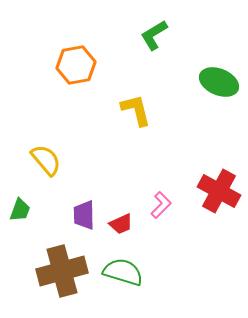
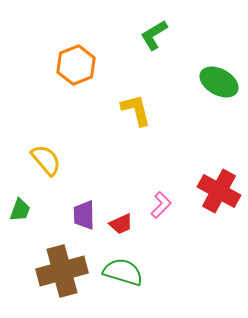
orange hexagon: rotated 12 degrees counterclockwise
green ellipse: rotated 6 degrees clockwise
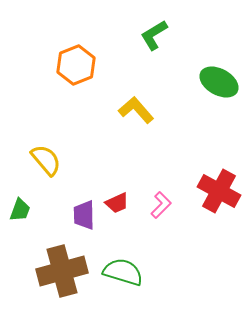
yellow L-shape: rotated 27 degrees counterclockwise
red trapezoid: moved 4 px left, 21 px up
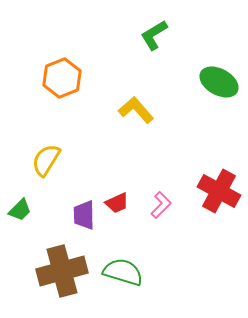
orange hexagon: moved 14 px left, 13 px down
yellow semicircle: rotated 108 degrees counterclockwise
green trapezoid: rotated 25 degrees clockwise
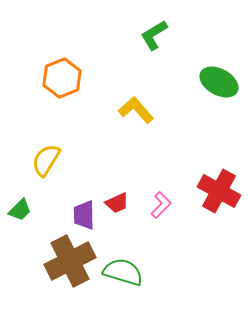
brown cross: moved 8 px right, 10 px up; rotated 12 degrees counterclockwise
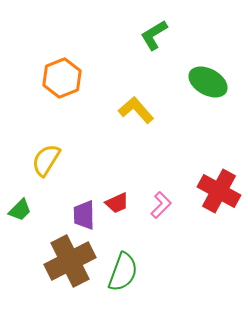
green ellipse: moved 11 px left
green semicircle: rotated 93 degrees clockwise
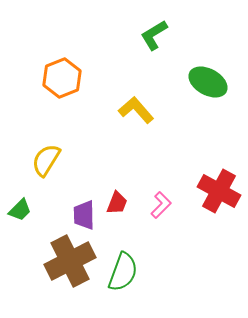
red trapezoid: rotated 45 degrees counterclockwise
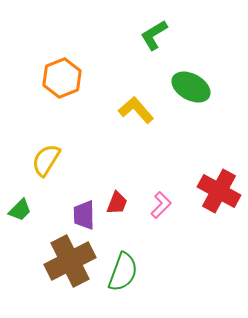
green ellipse: moved 17 px left, 5 px down
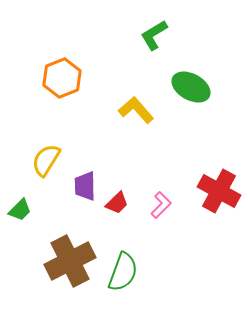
red trapezoid: rotated 25 degrees clockwise
purple trapezoid: moved 1 px right, 29 px up
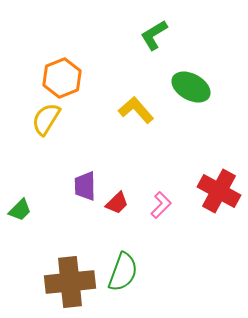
yellow semicircle: moved 41 px up
brown cross: moved 21 px down; rotated 21 degrees clockwise
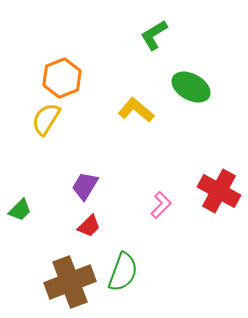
yellow L-shape: rotated 9 degrees counterclockwise
purple trapezoid: rotated 32 degrees clockwise
red trapezoid: moved 28 px left, 23 px down
brown cross: rotated 15 degrees counterclockwise
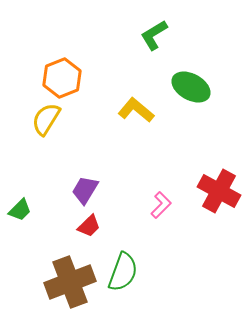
purple trapezoid: moved 4 px down
